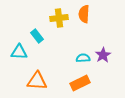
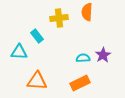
orange semicircle: moved 3 px right, 2 px up
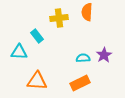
purple star: moved 1 px right
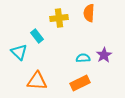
orange semicircle: moved 2 px right, 1 px down
cyan triangle: rotated 42 degrees clockwise
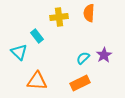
yellow cross: moved 1 px up
cyan semicircle: rotated 40 degrees counterclockwise
